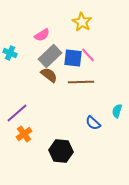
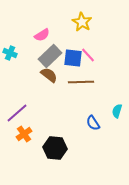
blue semicircle: rotated 14 degrees clockwise
black hexagon: moved 6 px left, 3 px up
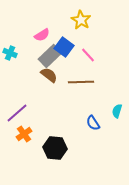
yellow star: moved 1 px left, 2 px up
blue square: moved 9 px left, 11 px up; rotated 30 degrees clockwise
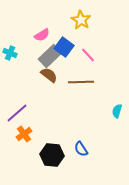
blue semicircle: moved 12 px left, 26 px down
black hexagon: moved 3 px left, 7 px down
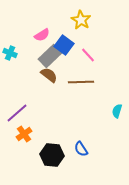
blue square: moved 2 px up
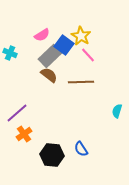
yellow star: moved 16 px down
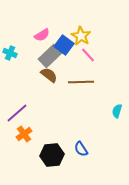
black hexagon: rotated 10 degrees counterclockwise
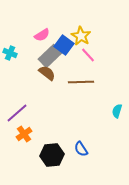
brown semicircle: moved 2 px left, 2 px up
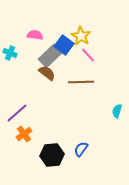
pink semicircle: moved 7 px left; rotated 140 degrees counterclockwise
blue semicircle: rotated 70 degrees clockwise
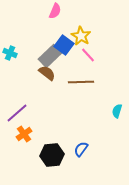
pink semicircle: moved 20 px right, 24 px up; rotated 105 degrees clockwise
